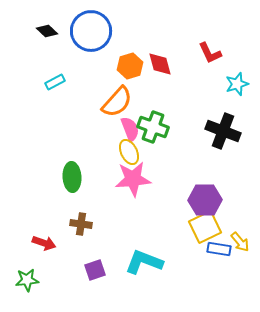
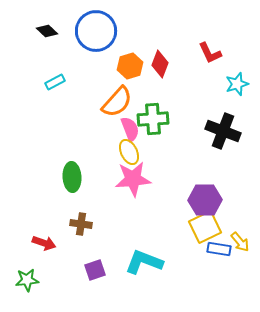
blue circle: moved 5 px right
red diamond: rotated 36 degrees clockwise
green cross: moved 8 px up; rotated 24 degrees counterclockwise
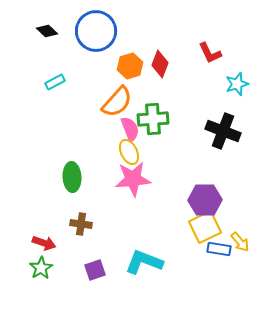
green star: moved 14 px right, 12 px up; rotated 25 degrees counterclockwise
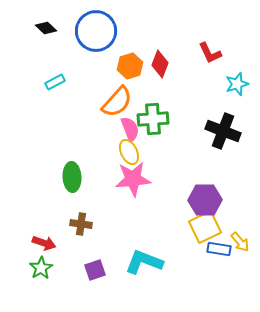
black diamond: moved 1 px left, 3 px up
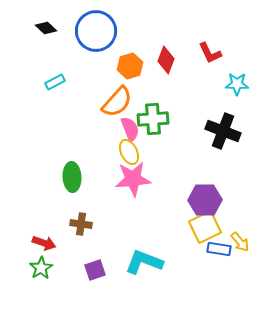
red diamond: moved 6 px right, 4 px up
cyan star: rotated 20 degrees clockwise
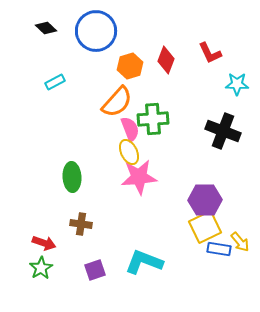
pink star: moved 6 px right, 2 px up
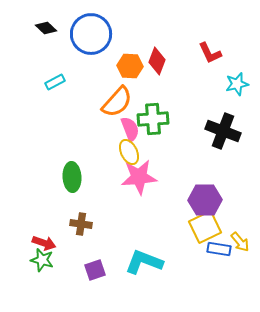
blue circle: moved 5 px left, 3 px down
red diamond: moved 9 px left, 1 px down
orange hexagon: rotated 20 degrees clockwise
cyan star: rotated 15 degrees counterclockwise
green star: moved 1 px right, 8 px up; rotated 25 degrees counterclockwise
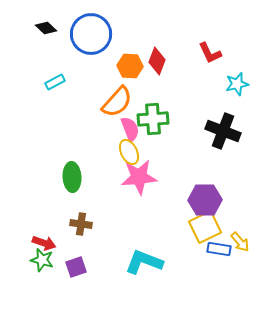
purple square: moved 19 px left, 3 px up
